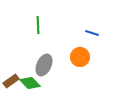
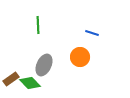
brown rectangle: moved 2 px up
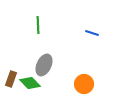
orange circle: moved 4 px right, 27 px down
brown rectangle: rotated 35 degrees counterclockwise
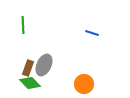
green line: moved 15 px left
brown rectangle: moved 17 px right, 11 px up
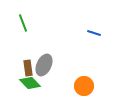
green line: moved 2 px up; rotated 18 degrees counterclockwise
blue line: moved 2 px right
brown rectangle: rotated 28 degrees counterclockwise
orange circle: moved 2 px down
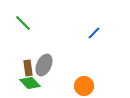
green line: rotated 24 degrees counterclockwise
blue line: rotated 64 degrees counterclockwise
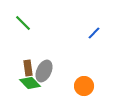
gray ellipse: moved 6 px down
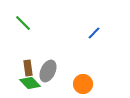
gray ellipse: moved 4 px right
orange circle: moved 1 px left, 2 px up
